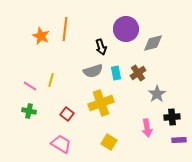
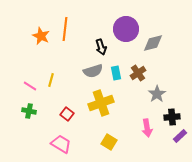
purple rectangle: moved 1 px right, 4 px up; rotated 40 degrees counterclockwise
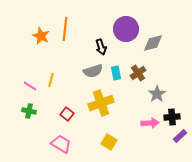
pink arrow: moved 3 px right, 5 px up; rotated 84 degrees counterclockwise
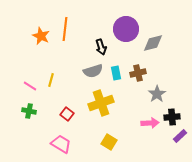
brown cross: rotated 21 degrees clockwise
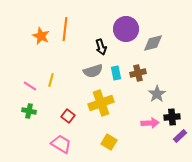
red square: moved 1 px right, 2 px down
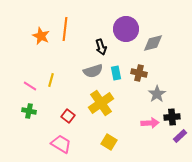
brown cross: moved 1 px right; rotated 28 degrees clockwise
yellow cross: rotated 15 degrees counterclockwise
